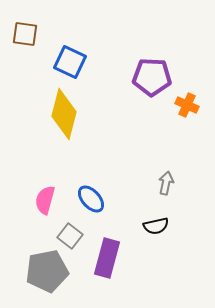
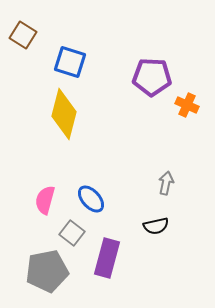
brown square: moved 2 px left, 1 px down; rotated 24 degrees clockwise
blue square: rotated 8 degrees counterclockwise
gray square: moved 2 px right, 3 px up
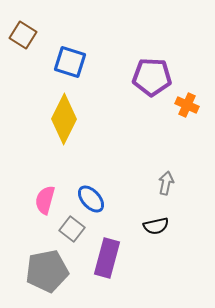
yellow diamond: moved 5 px down; rotated 12 degrees clockwise
gray square: moved 4 px up
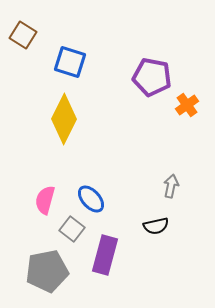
purple pentagon: rotated 9 degrees clockwise
orange cross: rotated 30 degrees clockwise
gray arrow: moved 5 px right, 3 px down
purple rectangle: moved 2 px left, 3 px up
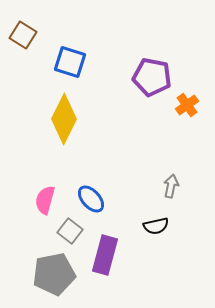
gray square: moved 2 px left, 2 px down
gray pentagon: moved 7 px right, 3 px down
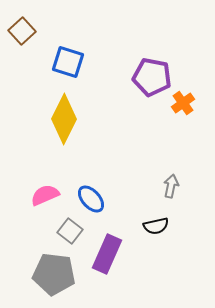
brown square: moved 1 px left, 4 px up; rotated 16 degrees clockwise
blue square: moved 2 px left
orange cross: moved 4 px left, 2 px up
pink semicircle: moved 5 px up; rotated 52 degrees clockwise
purple rectangle: moved 2 px right, 1 px up; rotated 9 degrees clockwise
gray pentagon: rotated 18 degrees clockwise
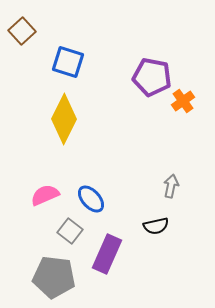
orange cross: moved 2 px up
gray pentagon: moved 3 px down
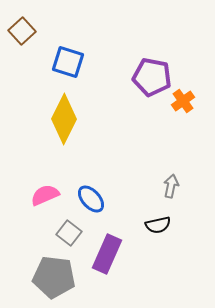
black semicircle: moved 2 px right, 1 px up
gray square: moved 1 px left, 2 px down
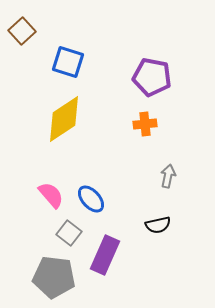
orange cross: moved 38 px left, 23 px down; rotated 30 degrees clockwise
yellow diamond: rotated 30 degrees clockwise
gray arrow: moved 3 px left, 10 px up
pink semicircle: moved 6 px right; rotated 72 degrees clockwise
purple rectangle: moved 2 px left, 1 px down
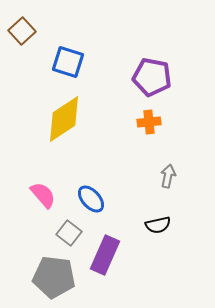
orange cross: moved 4 px right, 2 px up
pink semicircle: moved 8 px left
